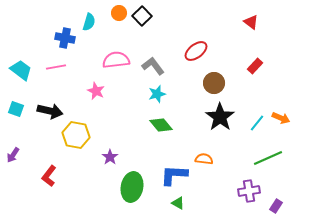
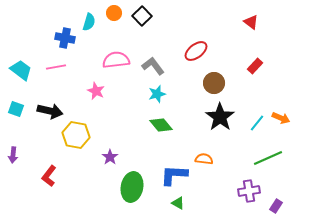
orange circle: moved 5 px left
purple arrow: rotated 28 degrees counterclockwise
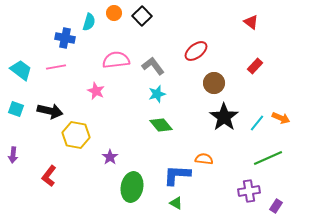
black star: moved 4 px right
blue L-shape: moved 3 px right
green triangle: moved 2 px left
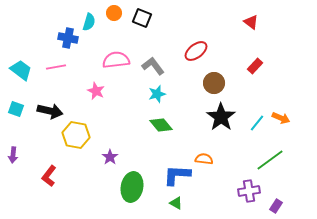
black square: moved 2 px down; rotated 24 degrees counterclockwise
blue cross: moved 3 px right
black star: moved 3 px left
green line: moved 2 px right, 2 px down; rotated 12 degrees counterclockwise
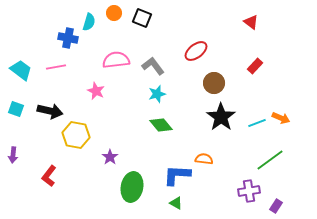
cyan line: rotated 30 degrees clockwise
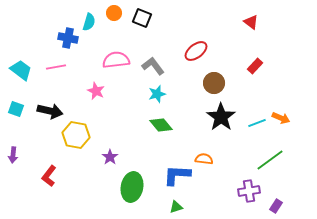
green triangle: moved 4 px down; rotated 48 degrees counterclockwise
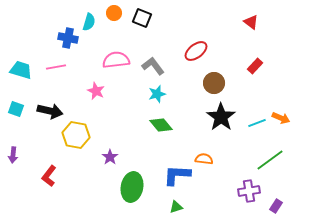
cyan trapezoid: rotated 20 degrees counterclockwise
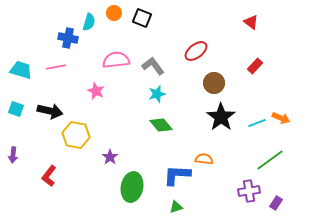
purple rectangle: moved 3 px up
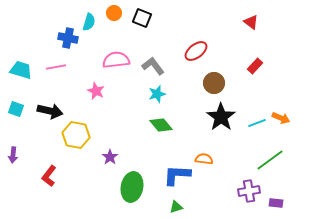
purple rectangle: rotated 64 degrees clockwise
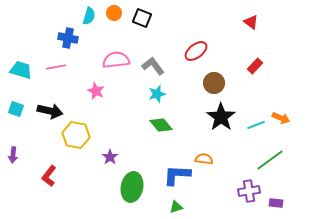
cyan semicircle: moved 6 px up
cyan line: moved 1 px left, 2 px down
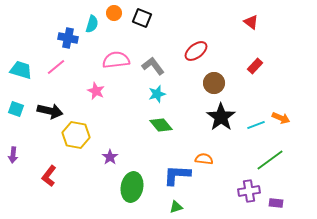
cyan semicircle: moved 3 px right, 8 px down
pink line: rotated 30 degrees counterclockwise
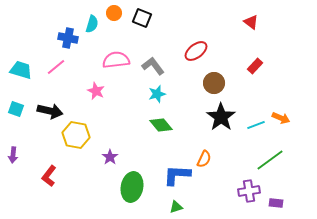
orange semicircle: rotated 108 degrees clockwise
